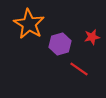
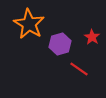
red star: rotated 28 degrees counterclockwise
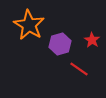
orange star: moved 1 px down
red star: moved 3 px down
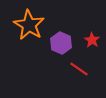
purple hexagon: moved 1 px right, 1 px up; rotated 20 degrees counterclockwise
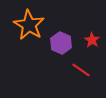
red line: moved 2 px right, 1 px down
